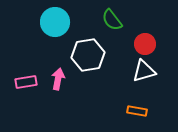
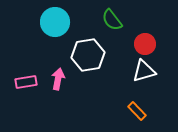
orange rectangle: rotated 36 degrees clockwise
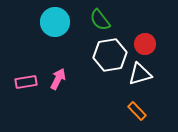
green semicircle: moved 12 px left
white hexagon: moved 22 px right
white triangle: moved 4 px left, 3 px down
pink arrow: rotated 15 degrees clockwise
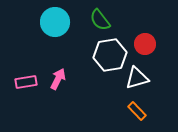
white triangle: moved 3 px left, 4 px down
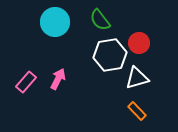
red circle: moved 6 px left, 1 px up
pink rectangle: rotated 40 degrees counterclockwise
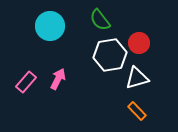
cyan circle: moved 5 px left, 4 px down
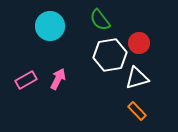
pink rectangle: moved 2 px up; rotated 20 degrees clockwise
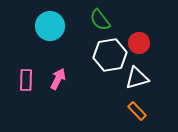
pink rectangle: rotated 60 degrees counterclockwise
